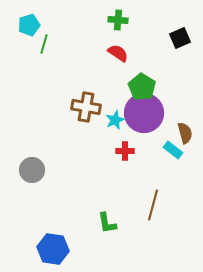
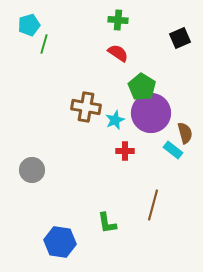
purple circle: moved 7 px right
blue hexagon: moved 7 px right, 7 px up
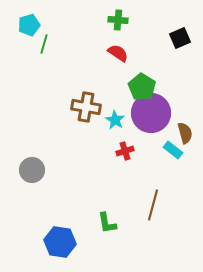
cyan star: rotated 18 degrees counterclockwise
red cross: rotated 18 degrees counterclockwise
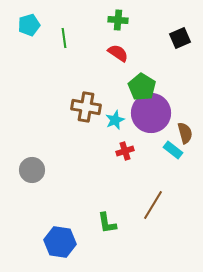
green line: moved 20 px right, 6 px up; rotated 24 degrees counterclockwise
cyan star: rotated 18 degrees clockwise
brown line: rotated 16 degrees clockwise
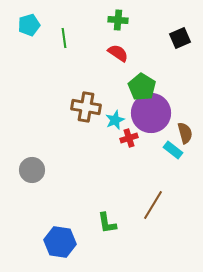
red cross: moved 4 px right, 13 px up
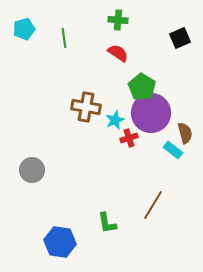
cyan pentagon: moved 5 px left, 4 px down
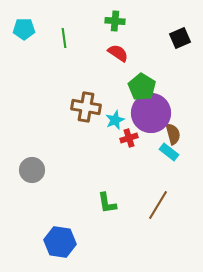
green cross: moved 3 px left, 1 px down
cyan pentagon: rotated 15 degrees clockwise
brown semicircle: moved 12 px left, 1 px down
cyan rectangle: moved 4 px left, 2 px down
brown line: moved 5 px right
green L-shape: moved 20 px up
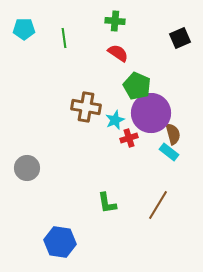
green pentagon: moved 5 px left, 1 px up; rotated 8 degrees counterclockwise
gray circle: moved 5 px left, 2 px up
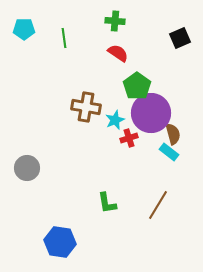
green pentagon: rotated 12 degrees clockwise
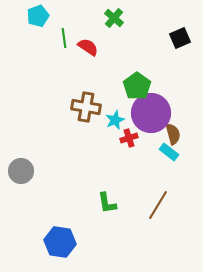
green cross: moved 1 px left, 3 px up; rotated 36 degrees clockwise
cyan pentagon: moved 14 px right, 13 px up; rotated 20 degrees counterclockwise
red semicircle: moved 30 px left, 6 px up
gray circle: moved 6 px left, 3 px down
